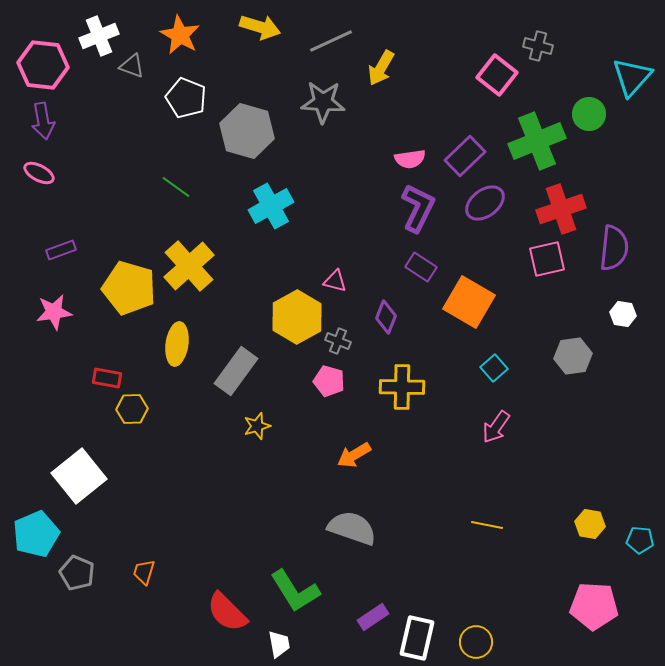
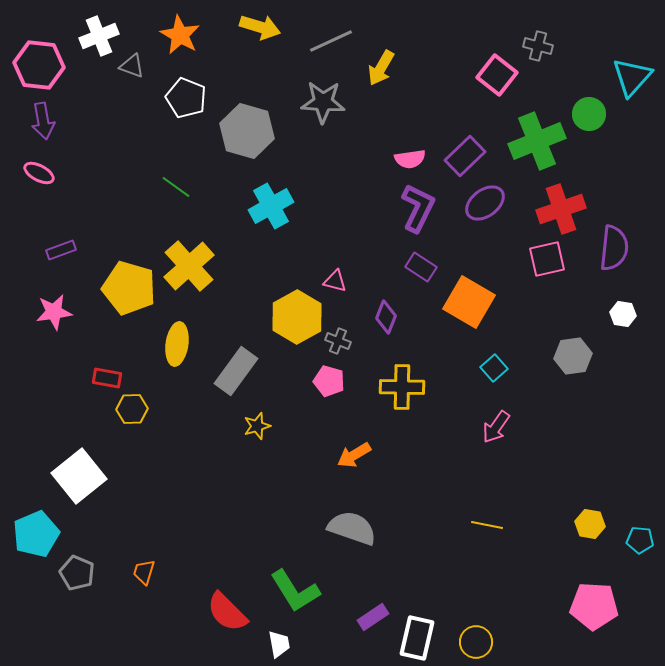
pink hexagon at (43, 65): moved 4 px left
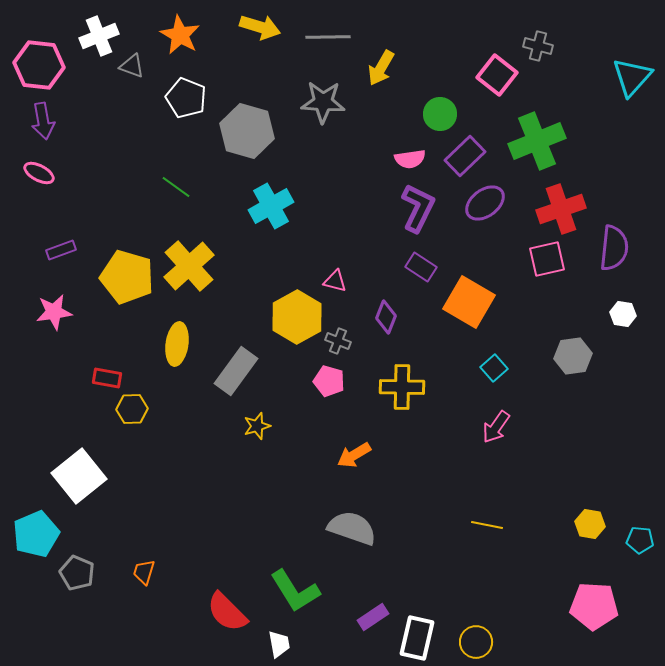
gray line at (331, 41): moved 3 px left, 4 px up; rotated 24 degrees clockwise
green circle at (589, 114): moved 149 px left
yellow pentagon at (129, 288): moved 2 px left, 11 px up
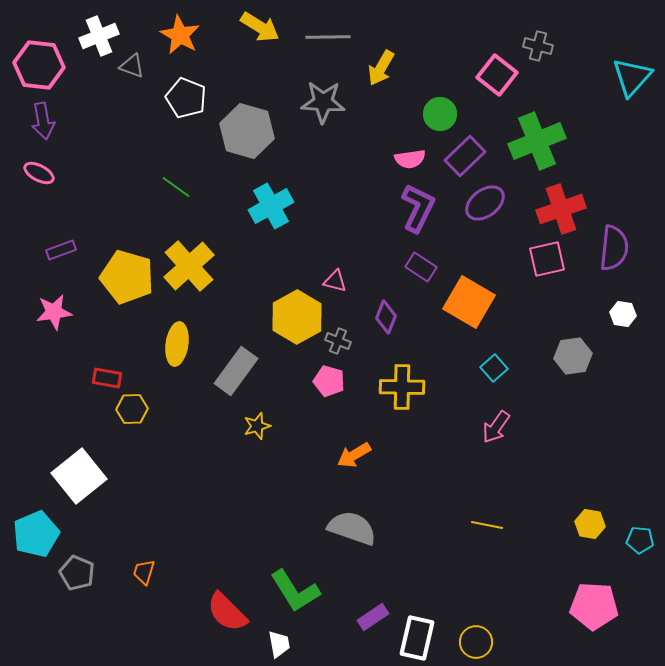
yellow arrow at (260, 27): rotated 15 degrees clockwise
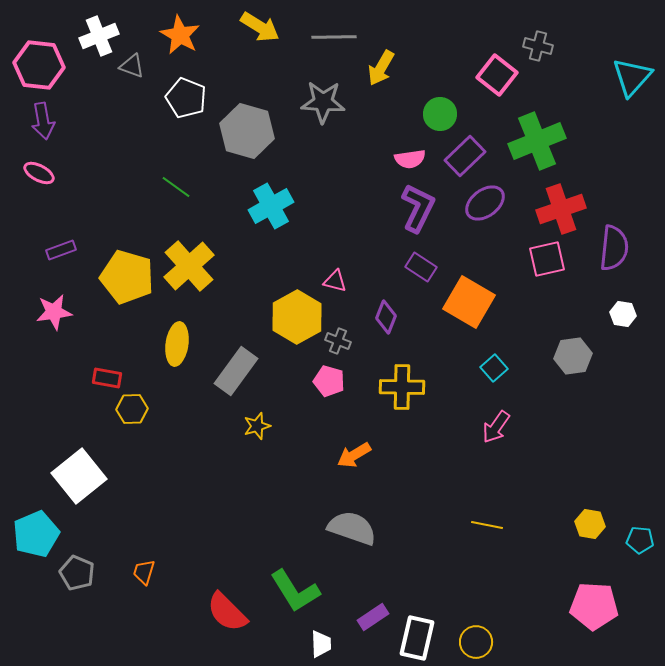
gray line at (328, 37): moved 6 px right
white trapezoid at (279, 644): moved 42 px right; rotated 8 degrees clockwise
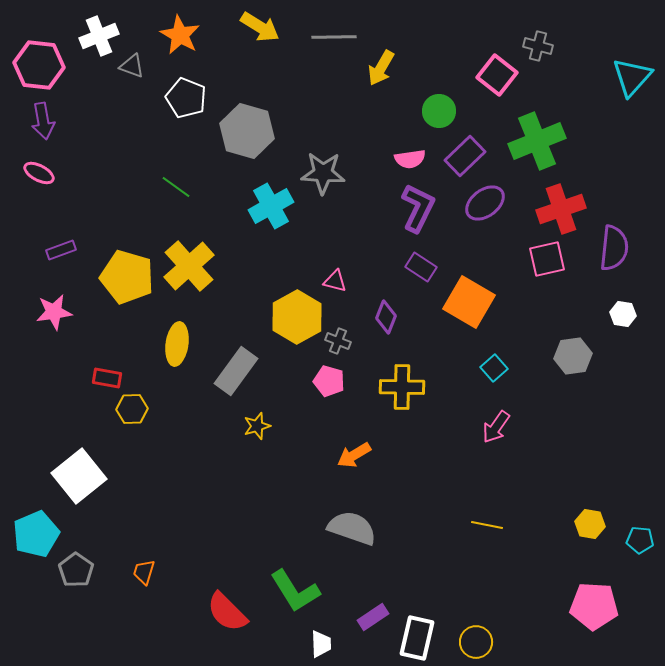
gray star at (323, 102): moved 71 px down
green circle at (440, 114): moved 1 px left, 3 px up
gray pentagon at (77, 573): moved 1 px left, 3 px up; rotated 12 degrees clockwise
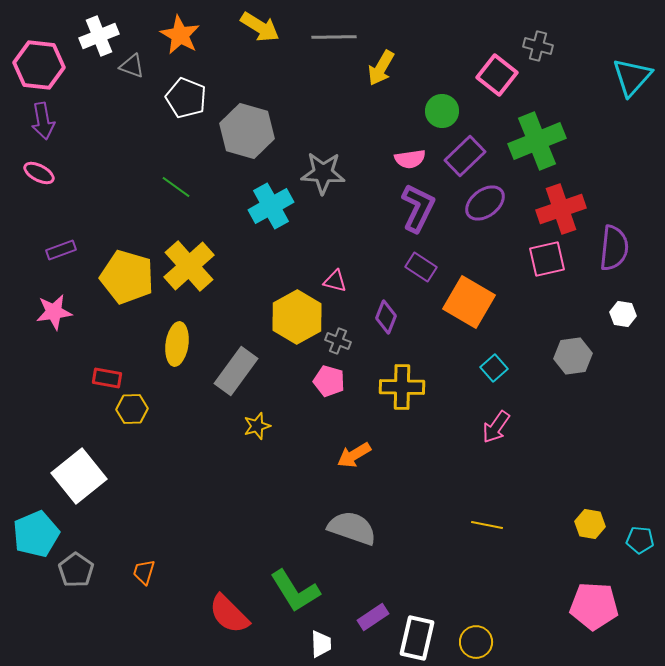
green circle at (439, 111): moved 3 px right
red semicircle at (227, 612): moved 2 px right, 2 px down
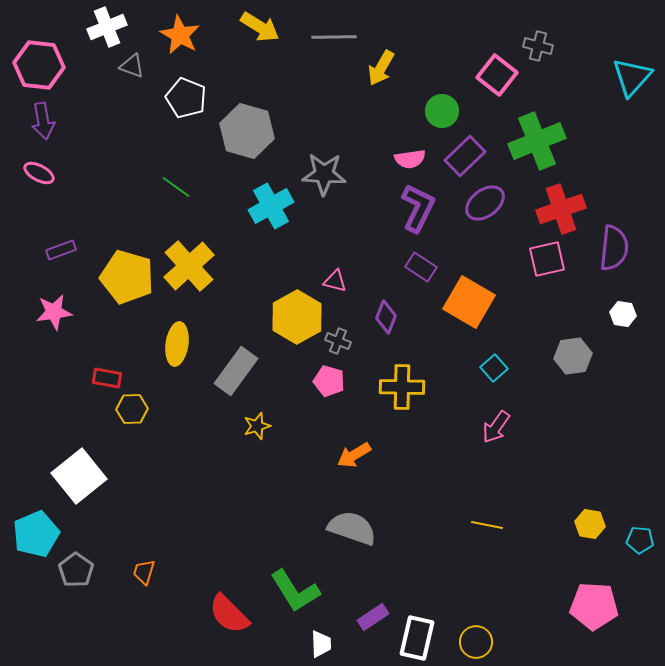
white cross at (99, 36): moved 8 px right, 9 px up
gray star at (323, 173): moved 1 px right, 1 px down
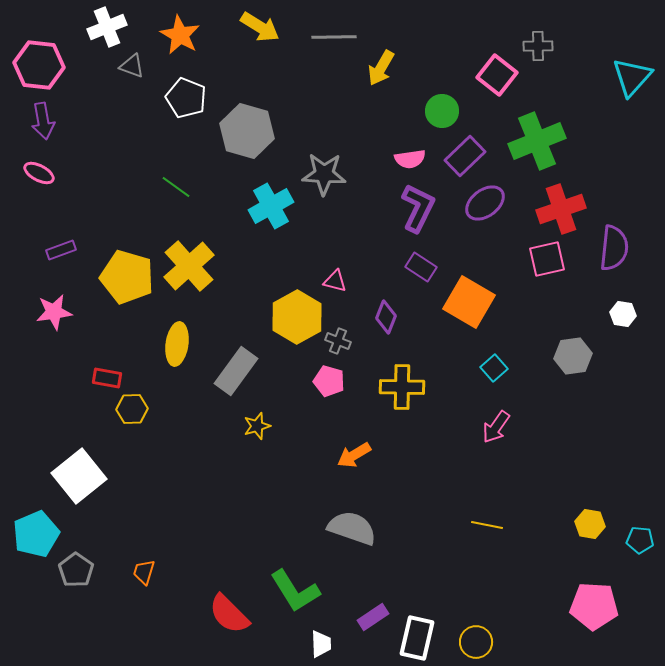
gray cross at (538, 46): rotated 16 degrees counterclockwise
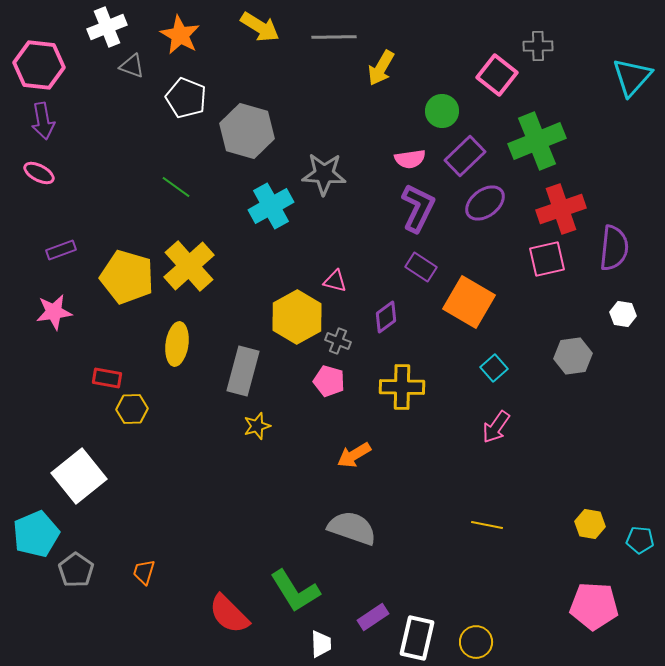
purple diamond at (386, 317): rotated 32 degrees clockwise
gray rectangle at (236, 371): moved 7 px right; rotated 21 degrees counterclockwise
